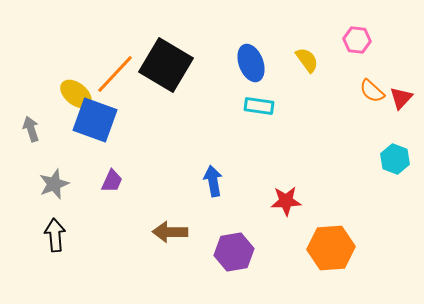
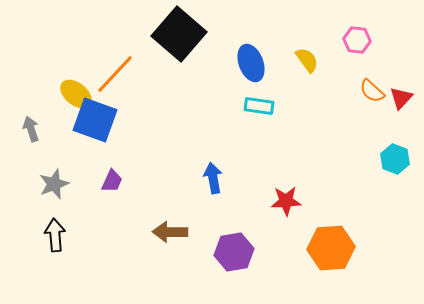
black square: moved 13 px right, 31 px up; rotated 10 degrees clockwise
blue arrow: moved 3 px up
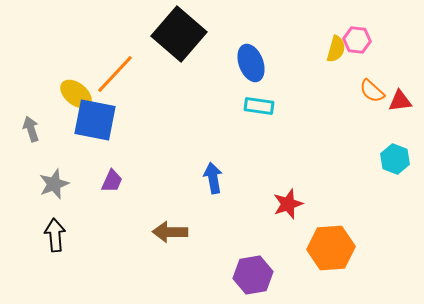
yellow semicircle: moved 29 px right, 11 px up; rotated 52 degrees clockwise
red triangle: moved 1 px left, 3 px down; rotated 40 degrees clockwise
blue square: rotated 9 degrees counterclockwise
red star: moved 2 px right, 3 px down; rotated 16 degrees counterclockwise
purple hexagon: moved 19 px right, 23 px down
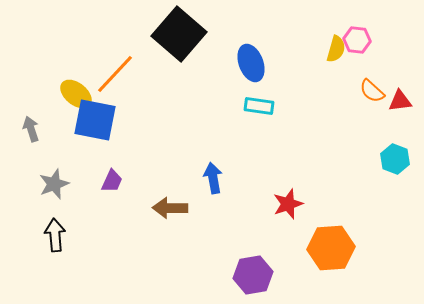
brown arrow: moved 24 px up
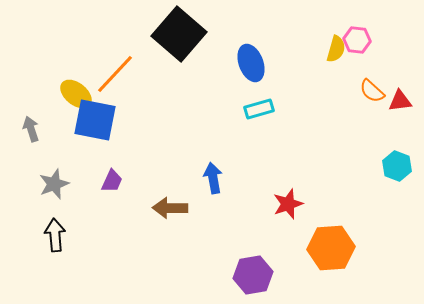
cyan rectangle: moved 3 px down; rotated 24 degrees counterclockwise
cyan hexagon: moved 2 px right, 7 px down
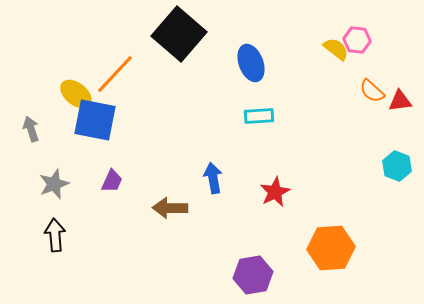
yellow semicircle: rotated 68 degrees counterclockwise
cyan rectangle: moved 7 px down; rotated 12 degrees clockwise
red star: moved 13 px left, 12 px up; rotated 8 degrees counterclockwise
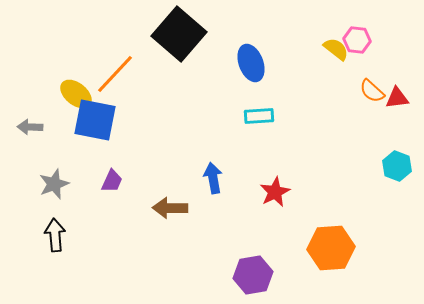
red triangle: moved 3 px left, 3 px up
gray arrow: moved 1 px left, 2 px up; rotated 70 degrees counterclockwise
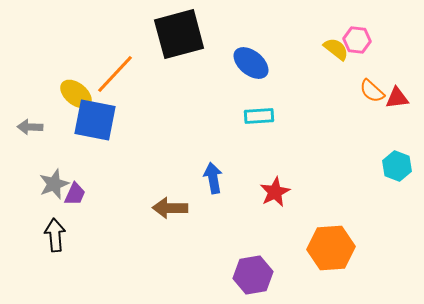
black square: rotated 34 degrees clockwise
blue ellipse: rotated 30 degrees counterclockwise
purple trapezoid: moved 37 px left, 13 px down
